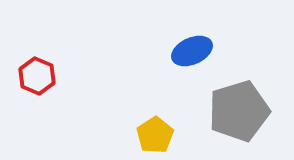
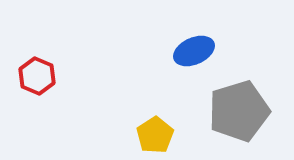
blue ellipse: moved 2 px right
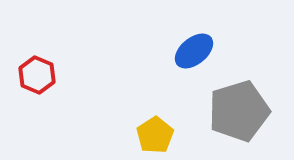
blue ellipse: rotated 15 degrees counterclockwise
red hexagon: moved 1 px up
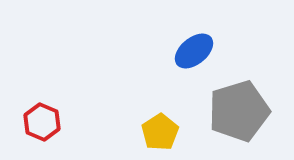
red hexagon: moved 5 px right, 47 px down
yellow pentagon: moved 5 px right, 3 px up
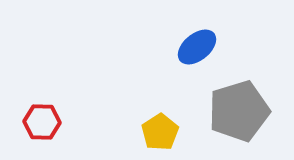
blue ellipse: moved 3 px right, 4 px up
red hexagon: rotated 21 degrees counterclockwise
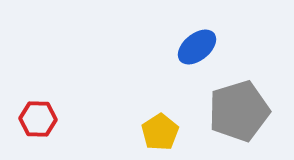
red hexagon: moved 4 px left, 3 px up
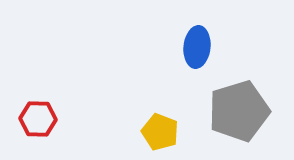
blue ellipse: rotated 45 degrees counterclockwise
yellow pentagon: rotated 18 degrees counterclockwise
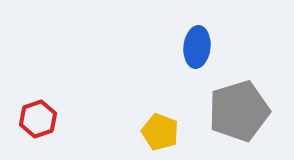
red hexagon: rotated 21 degrees counterclockwise
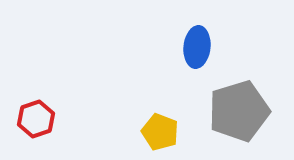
red hexagon: moved 2 px left
